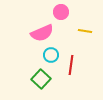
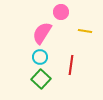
pink semicircle: rotated 145 degrees clockwise
cyan circle: moved 11 px left, 2 px down
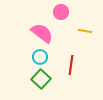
pink semicircle: rotated 95 degrees clockwise
